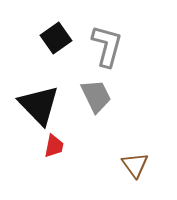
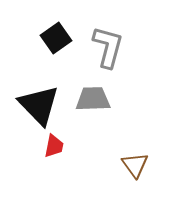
gray L-shape: moved 1 px right, 1 px down
gray trapezoid: moved 3 px left, 3 px down; rotated 66 degrees counterclockwise
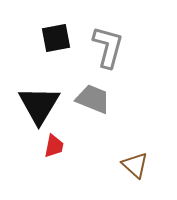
black square: rotated 24 degrees clockwise
gray trapezoid: rotated 24 degrees clockwise
black triangle: rotated 15 degrees clockwise
brown triangle: rotated 12 degrees counterclockwise
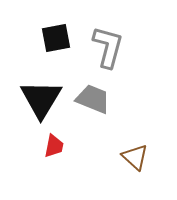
black triangle: moved 2 px right, 6 px up
brown triangle: moved 8 px up
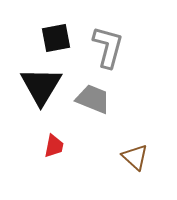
black triangle: moved 13 px up
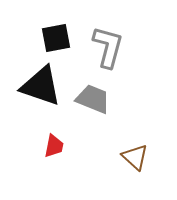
black triangle: rotated 42 degrees counterclockwise
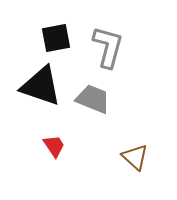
red trapezoid: rotated 45 degrees counterclockwise
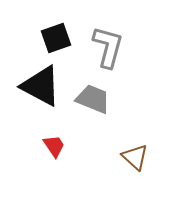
black square: rotated 8 degrees counterclockwise
black triangle: rotated 9 degrees clockwise
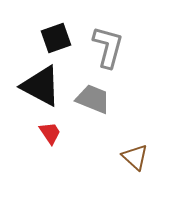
red trapezoid: moved 4 px left, 13 px up
